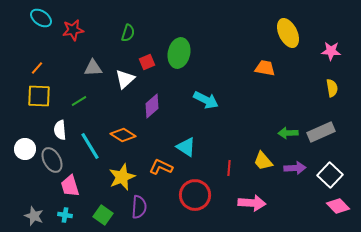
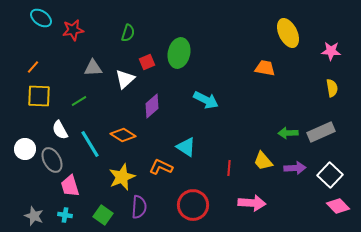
orange line: moved 4 px left, 1 px up
white semicircle: rotated 24 degrees counterclockwise
cyan line: moved 2 px up
red circle: moved 2 px left, 10 px down
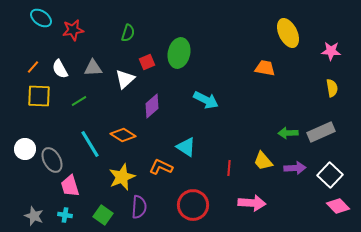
white semicircle: moved 61 px up
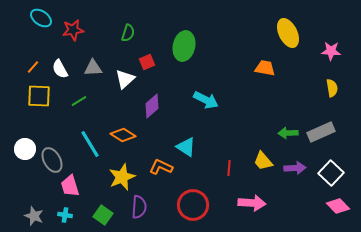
green ellipse: moved 5 px right, 7 px up
white square: moved 1 px right, 2 px up
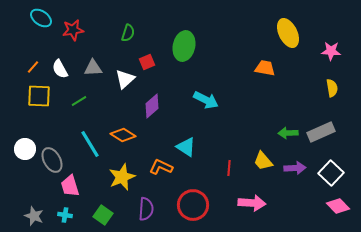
purple semicircle: moved 7 px right, 2 px down
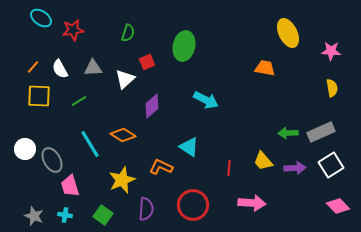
cyan triangle: moved 3 px right
white square: moved 8 px up; rotated 15 degrees clockwise
yellow star: moved 3 px down
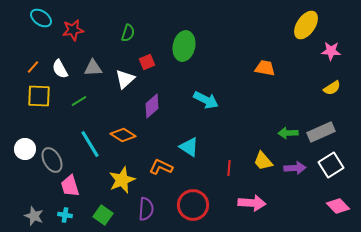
yellow ellipse: moved 18 px right, 8 px up; rotated 60 degrees clockwise
yellow semicircle: rotated 66 degrees clockwise
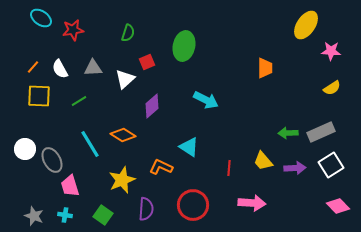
orange trapezoid: rotated 80 degrees clockwise
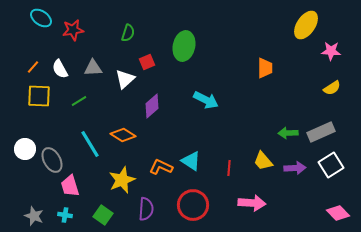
cyan triangle: moved 2 px right, 14 px down
pink diamond: moved 7 px down
